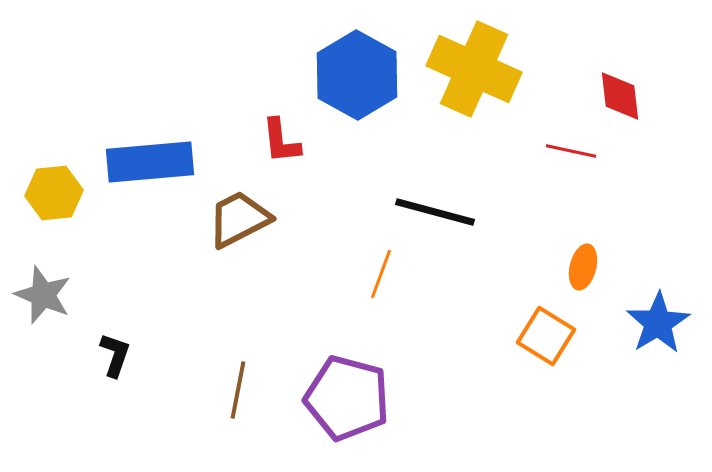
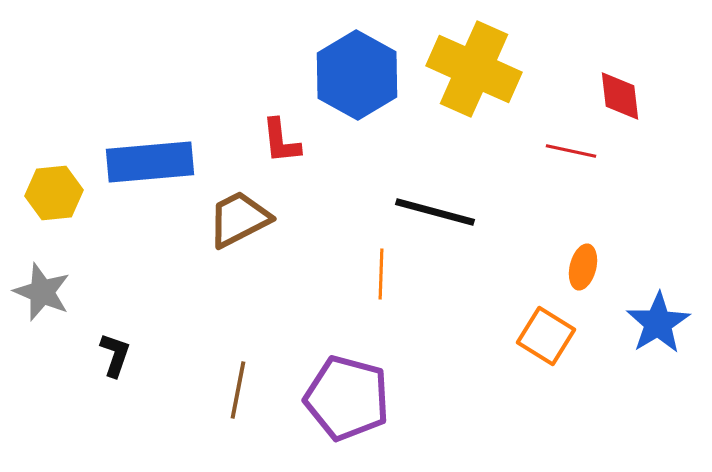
orange line: rotated 18 degrees counterclockwise
gray star: moved 1 px left, 3 px up
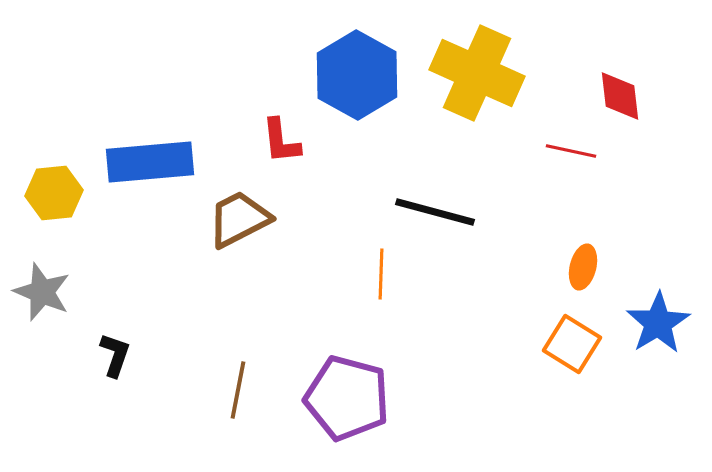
yellow cross: moved 3 px right, 4 px down
orange square: moved 26 px right, 8 px down
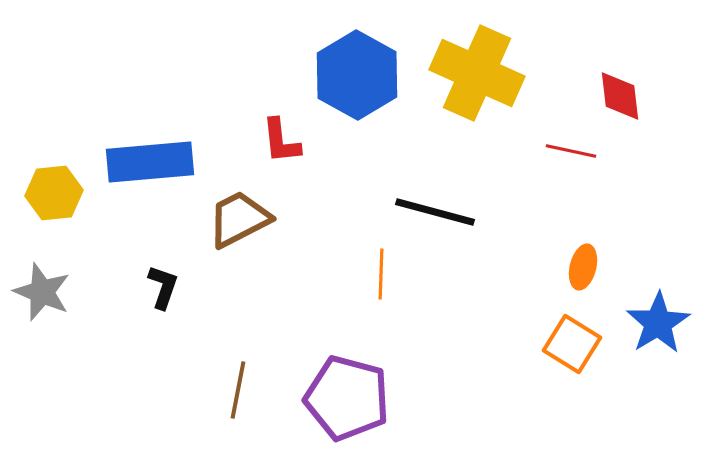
black L-shape: moved 48 px right, 68 px up
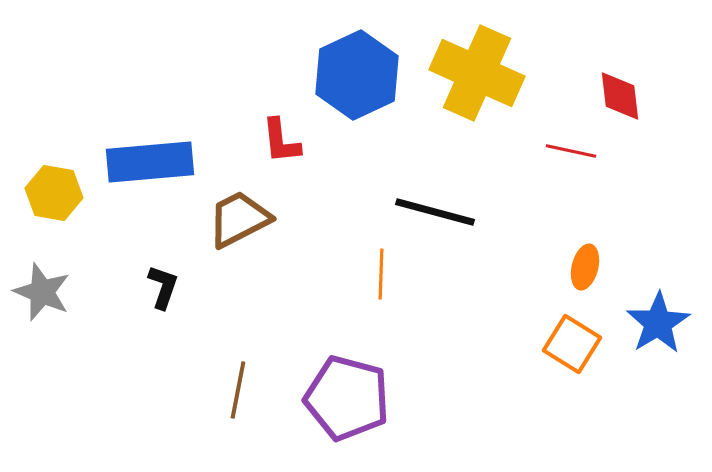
blue hexagon: rotated 6 degrees clockwise
yellow hexagon: rotated 16 degrees clockwise
orange ellipse: moved 2 px right
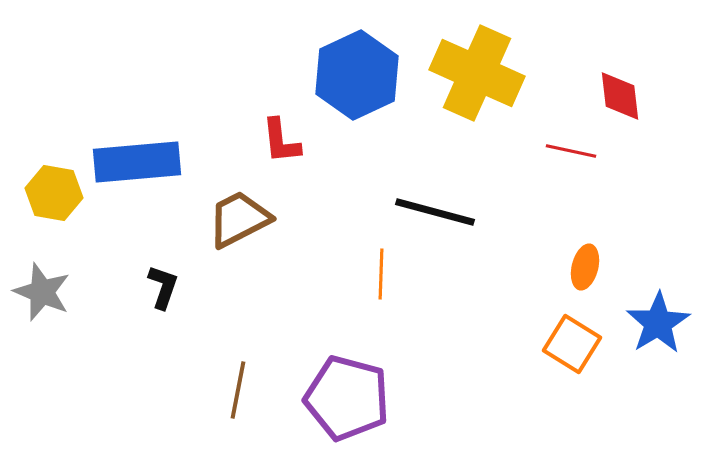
blue rectangle: moved 13 px left
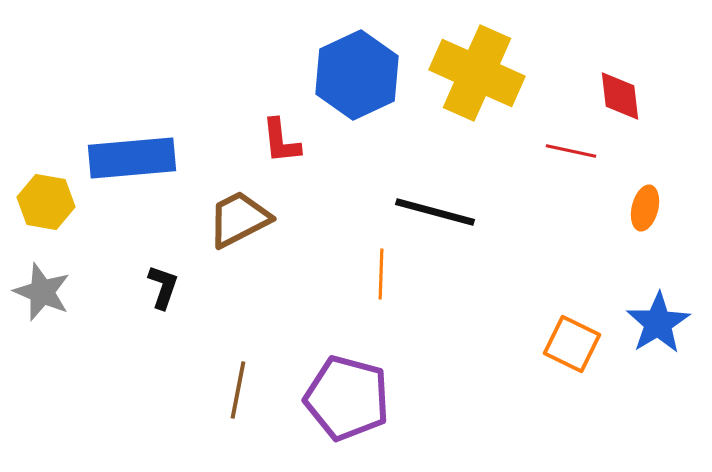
blue rectangle: moved 5 px left, 4 px up
yellow hexagon: moved 8 px left, 9 px down
orange ellipse: moved 60 px right, 59 px up
orange square: rotated 6 degrees counterclockwise
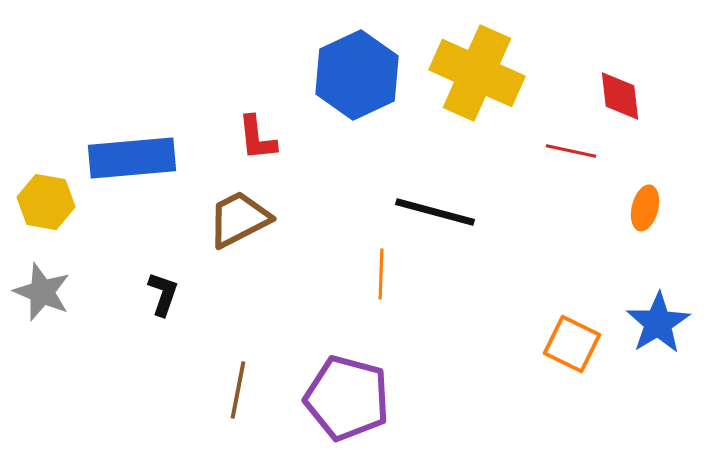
red L-shape: moved 24 px left, 3 px up
black L-shape: moved 7 px down
